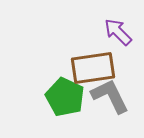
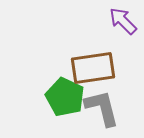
purple arrow: moved 5 px right, 11 px up
gray L-shape: moved 8 px left, 12 px down; rotated 12 degrees clockwise
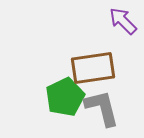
green pentagon: rotated 21 degrees clockwise
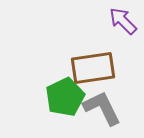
gray L-shape: rotated 12 degrees counterclockwise
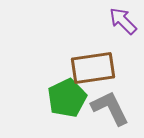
green pentagon: moved 2 px right, 1 px down
gray L-shape: moved 8 px right
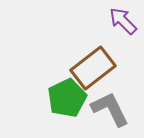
brown rectangle: rotated 30 degrees counterclockwise
gray L-shape: moved 1 px down
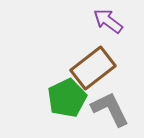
purple arrow: moved 15 px left; rotated 8 degrees counterclockwise
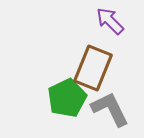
purple arrow: moved 2 px right; rotated 8 degrees clockwise
brown rectangle: rotated 30 degrees counterclockwise
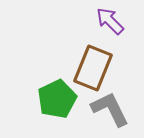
green pentagon: moved 10 px left, 1 px down
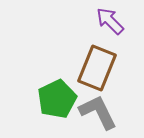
brown rectangle: moved 4 px right
gray L-shape: moved 12 px left, 3 px down
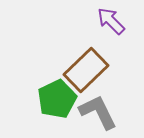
purple arrow: moved 1 px right
brown rectangle: moved 11 px left, 2 px down; rotated 24 degrees clockwise
